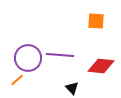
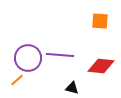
orange square: moved 4 px right
black triangle: rotated 32 degrees counterclockwise
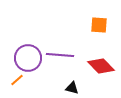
orange square: moved 1 px left, 4 px down
red diamond: rotated 40 degrees clockwise
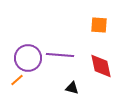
red diamond: rotated 32 degrees clockwise
